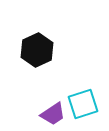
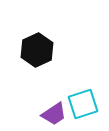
purple trapezoid: moved 1 px right
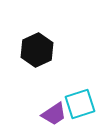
cyan square: moved 3 px left
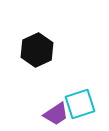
purple trapezoid: moved 2 px right
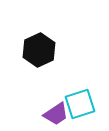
black hexagon: moved 2 px right
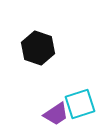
black hexagon: moved 1 px left, 2 px up; rotated 16 degrees counterclockwise
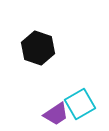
cyan square: rotated 12 degrees counterclockwise
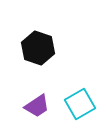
purple trapezoid: moved 19 px left, 8 px up
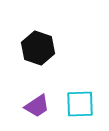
cyan square: rotated 28 degrees clockwise
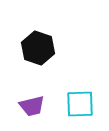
purple trapezoid: moved 5 px left; rotated 20 degrees clockwise
